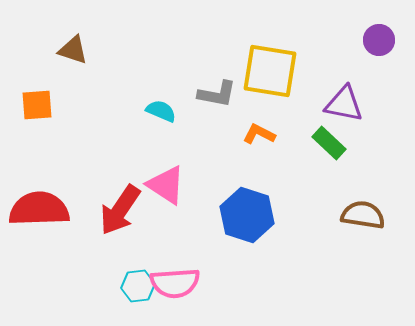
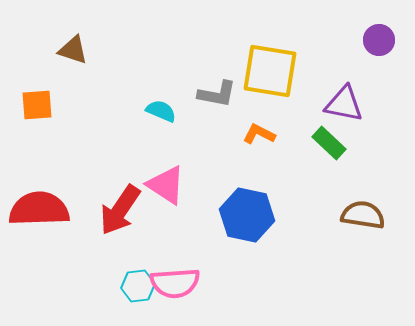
blue hexagon: rotated 6 degrees counterclockwise
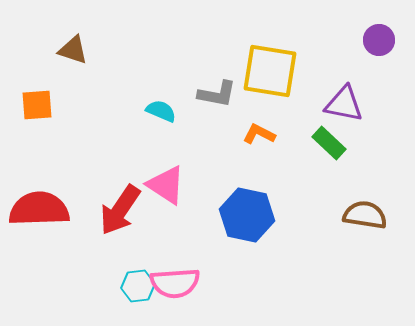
brown semicircle: moved 2 px right
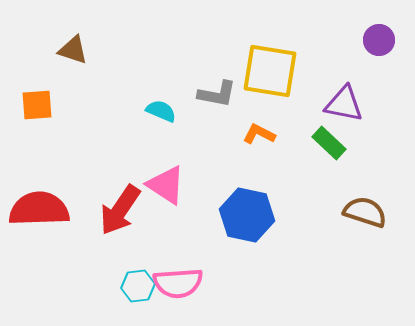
brown semicircle: moved 3 px up; rotated 9 degrees clockwise
pink semicircle: moved 3 px right
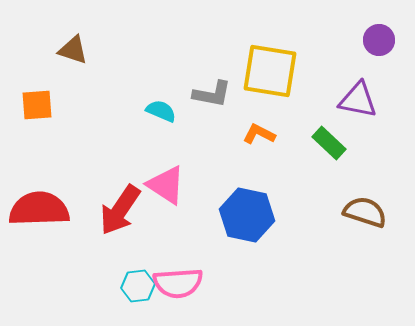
gray L-shape: moved 5 px left
purple triangle: moved 14 px right, 4 px up
